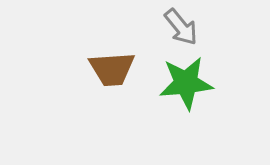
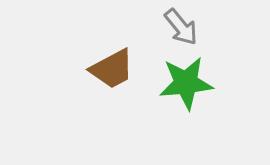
brown trapezoid: rotated 24 degrees counterclockwise
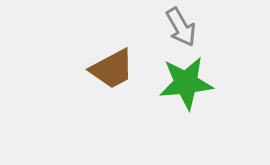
gray arrow: rotated 9 degrees clockwise
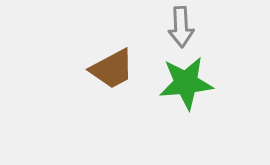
gray arrow: rotated 27 degrees clockwise
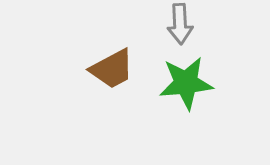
gray arrow: moved 1 px left, 3 px up
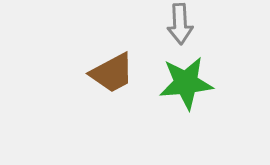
brown trapezoid: moved 4 px down
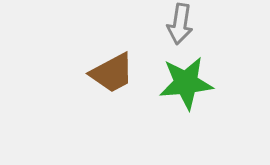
gray arrow: rotated 12 degrees clockwise
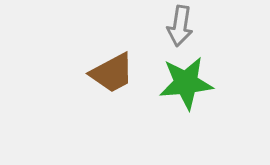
gray arrow: moved 2 px down
